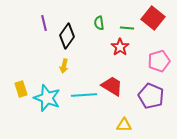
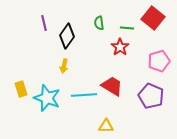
yellow triangle: moved 18 px left, 1 px down
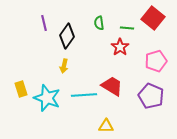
pink pentagon: moved 3 px left
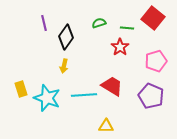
green semicircle: rotated 80 degrees clockwise
black diamond: moved 1 px left, 1 px down
